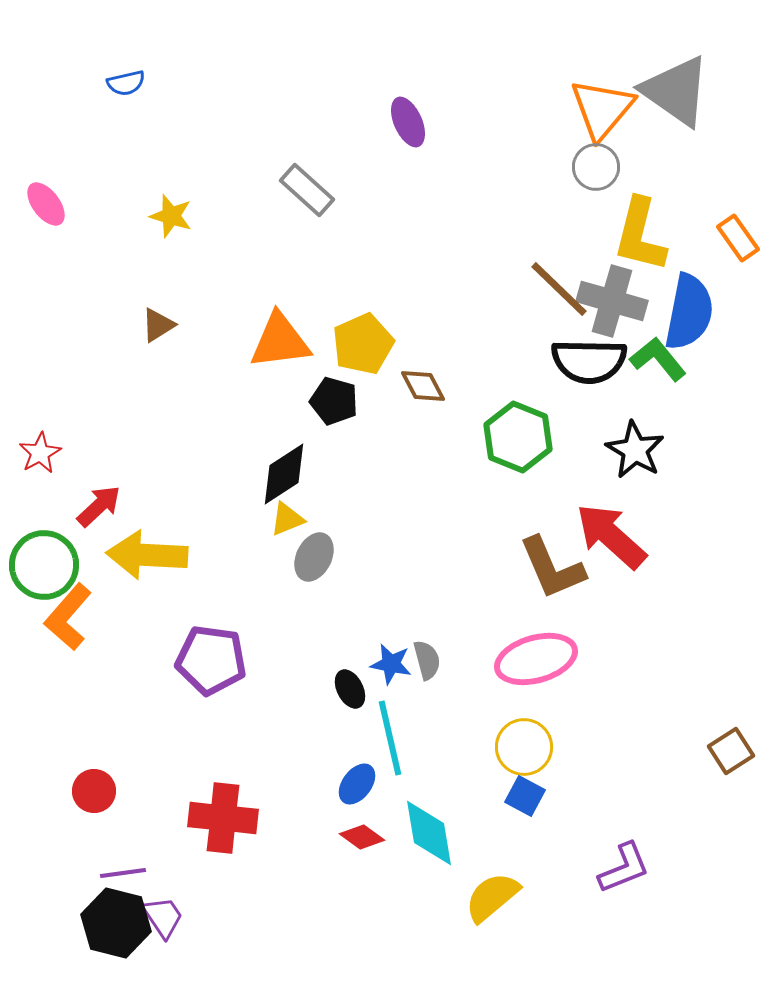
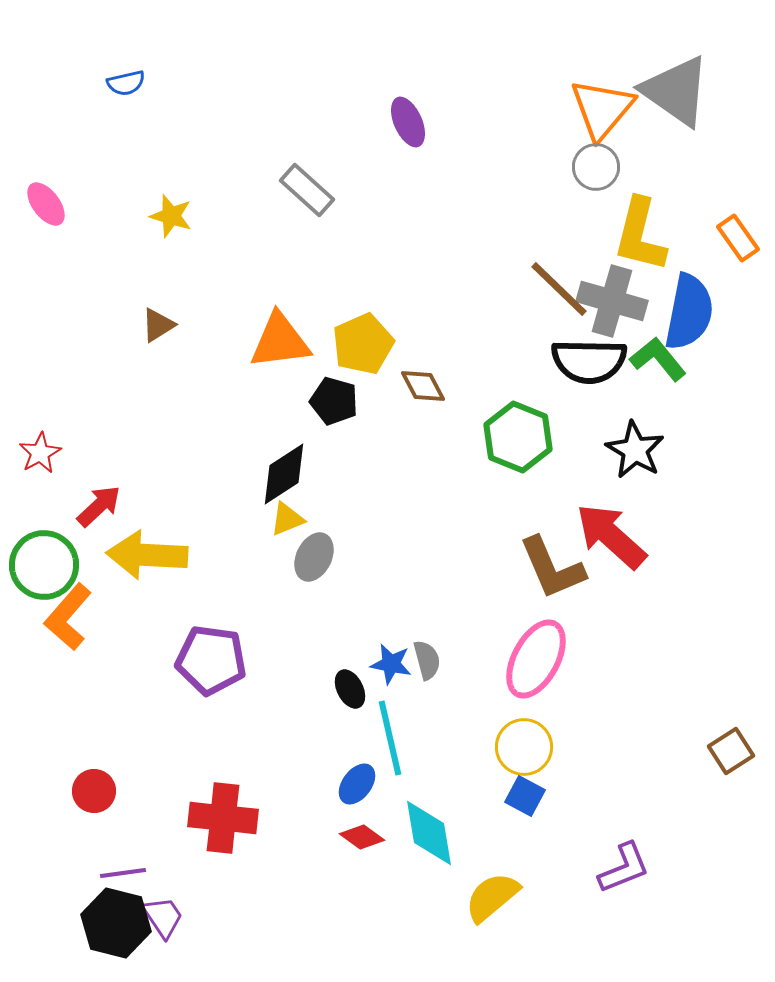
pink ellipse at (536, 659): rotated 46 degrees counterclockwise
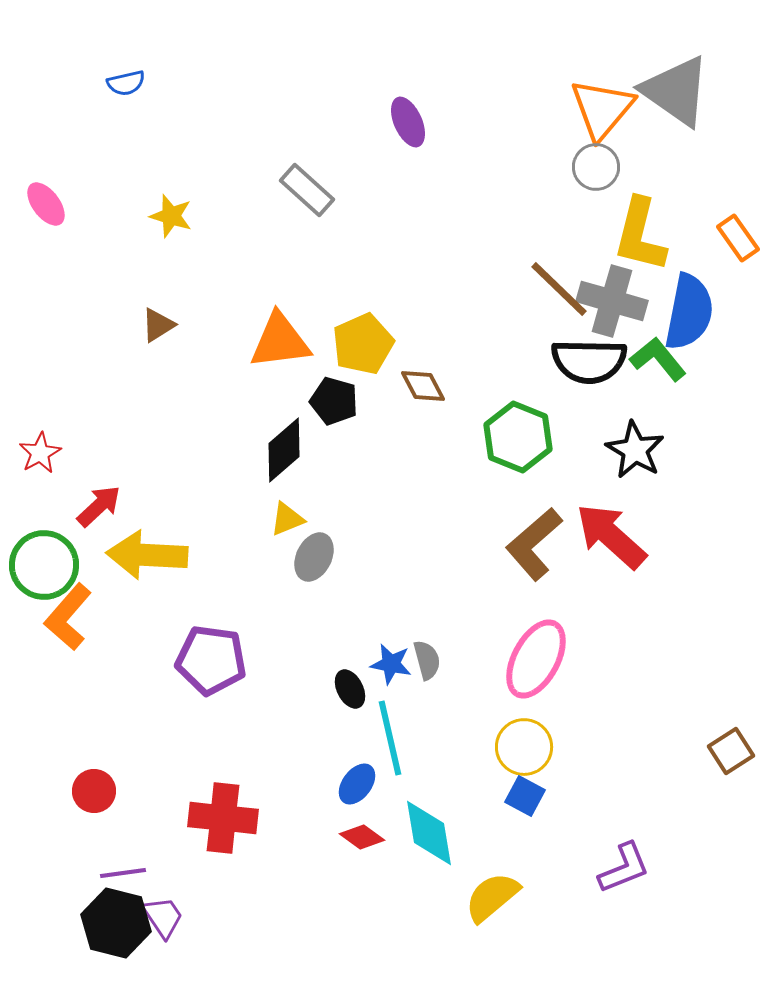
black diamond at (284, 474): moved 24 px up; rotated 8 degrees counterclockwise
brown L-shape at (552, 568): moved 18 px left, 24 px up; rotated 72 degrees clockwise
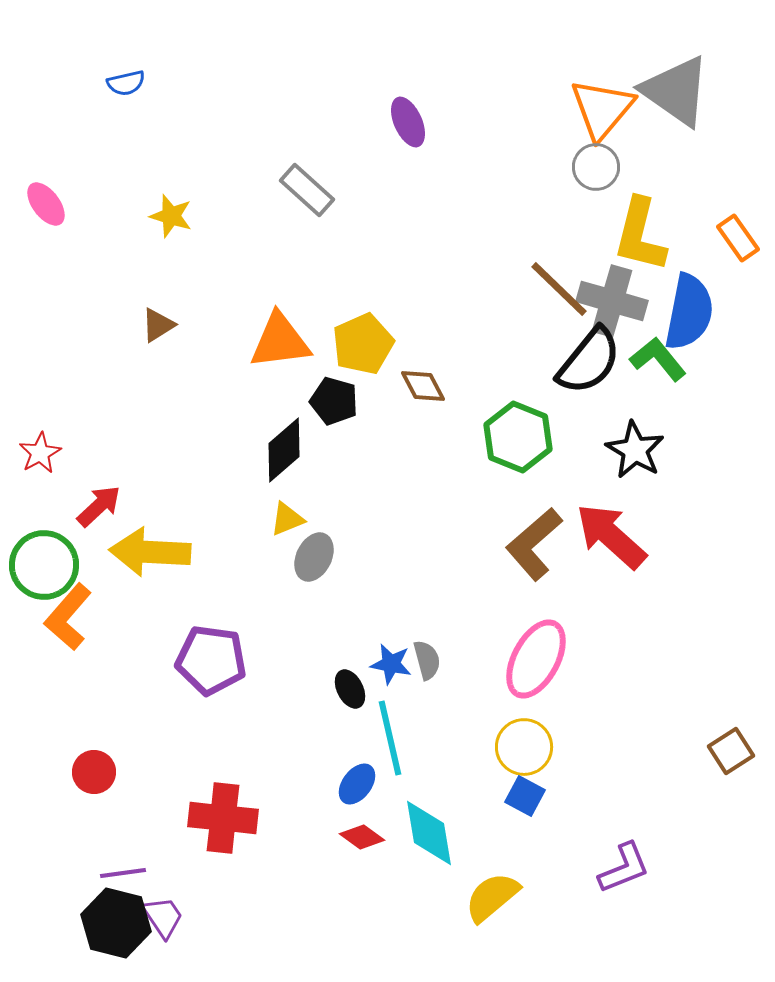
black semicircle at (589, 361): rotated 52 degrees counterclockwise
yellow arrow at (147, 555): moved 3 px right, 3 px up
red circle at (94, 791): moved 19 px up
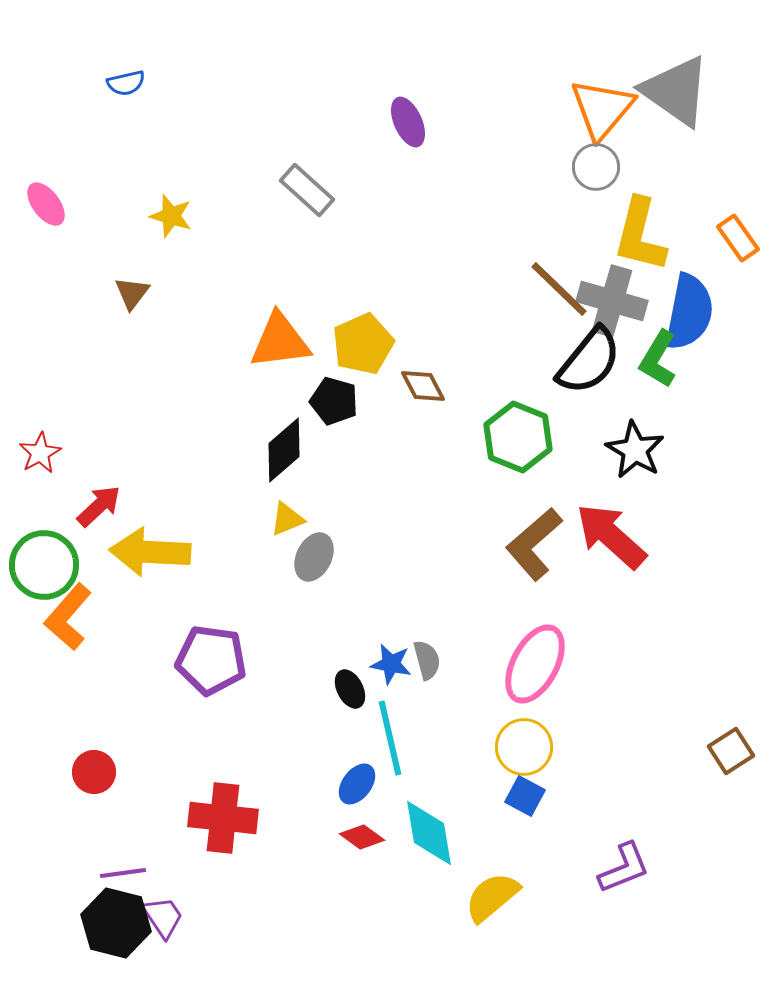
brown triangle at (158, 325): moved 26 px left, 32 px up; rotated 21 degrees counterclockwise
green L-shape at (658, 359): rotated 110 degrees counterclockwise
pink ellipse at (536, 659): moved 1 px left, 5 px down
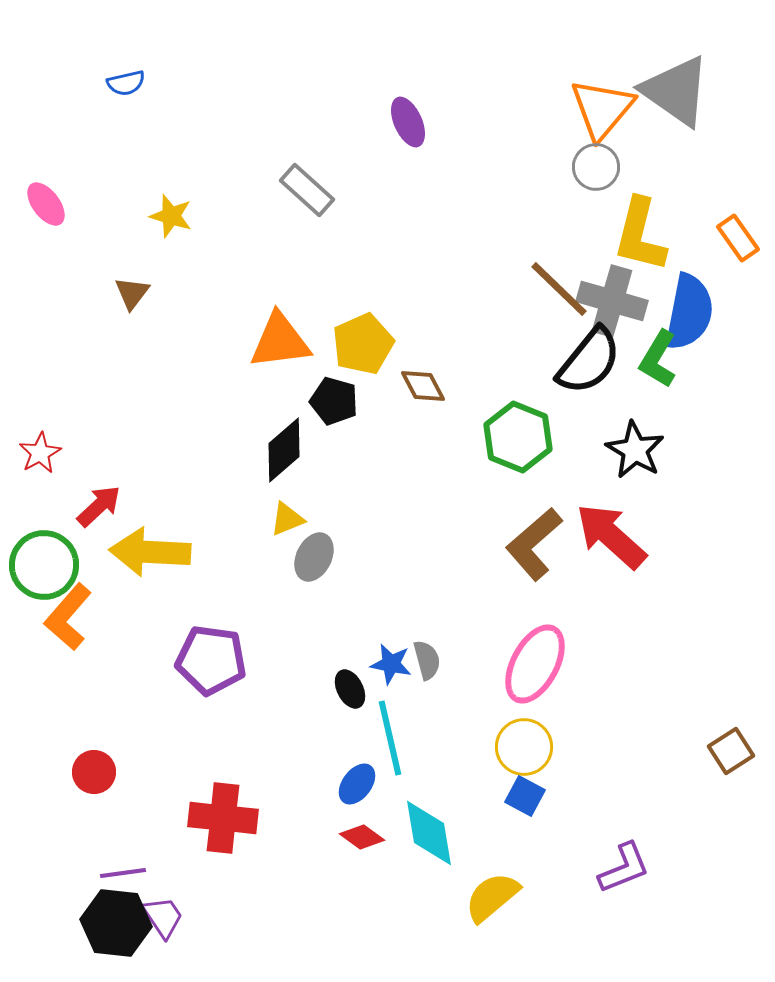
black hexagon at (116, 923): rotated 8 degrees counterclockwise
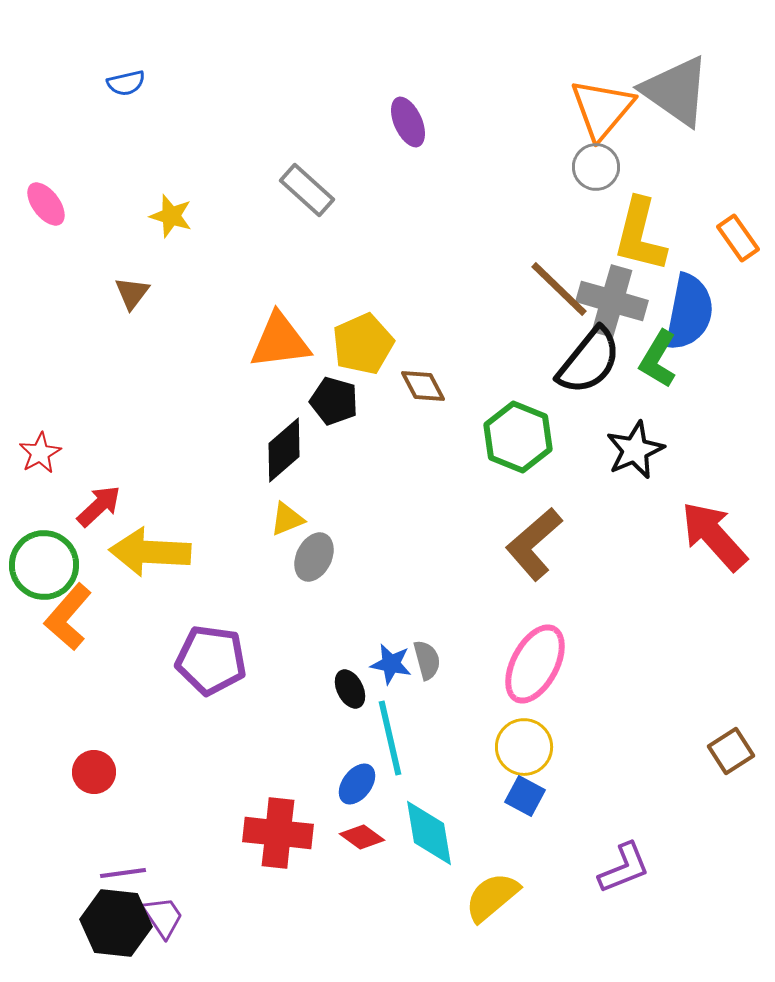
black star at (635, 450): rotated 18 degrees clockwise
red arrow at (611, 536): moved 103 px right; rotated 6 degrees clockwise
red cross at (223, 818): moved 55 px right, 15 px down
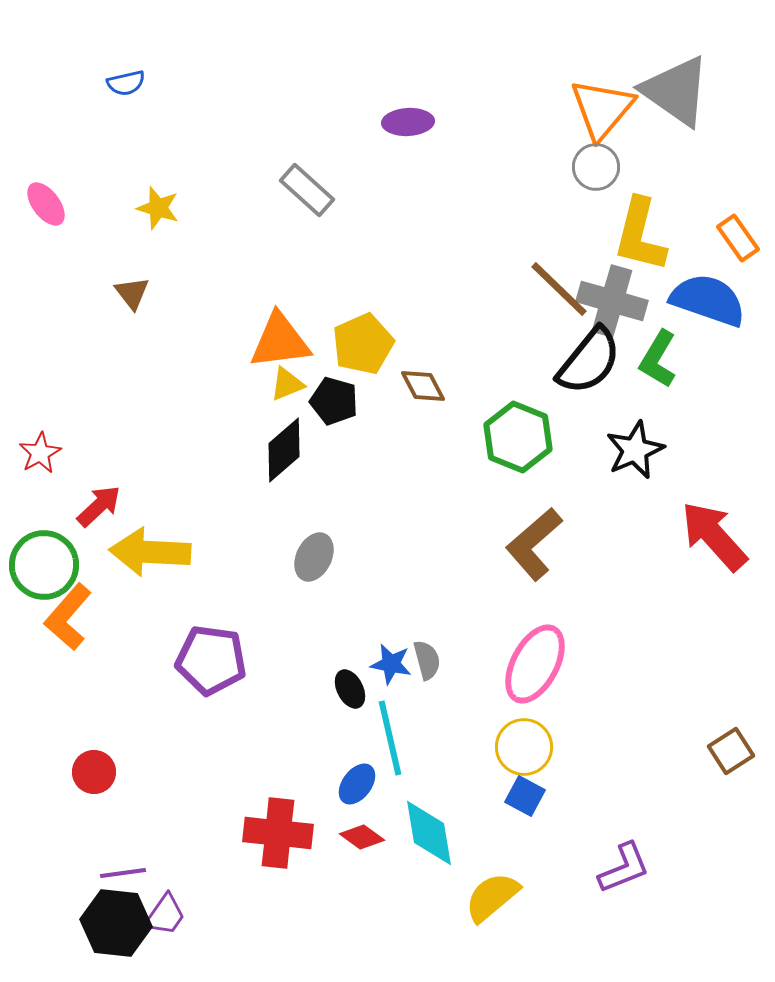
purple ellipse at (408, 122): rotated 69 degrees counterclockwise
yellow star at (171, 216): moved 13 px left, 8 px up
brown triangle at (132, 293): rotated 15 degrees counterclockwise
blue semicircle at (689, 312): moved 19 px right, 12 px up; rotated 82 degrees counterclockwise
yellow triangle at (287, 519): moved 135 px up
purple trapezoid at (163, 917): moved 2 px right, 2 px up; rotated 69 degrees clockwise
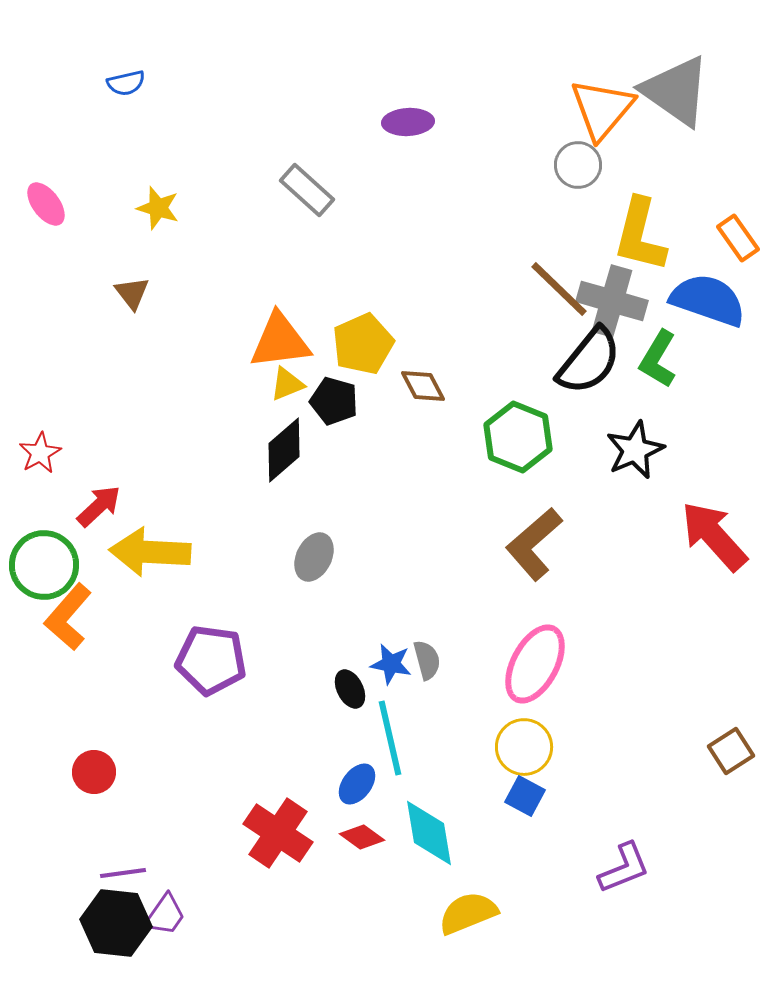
gray circle at (596, 167): moved 18 px left, 2 px up
red cross at (278, 833): rotated 28 degrees clockwise
yellow semicircle at (492, 897): moved 24 px left, 16 px down; rotated 18 degrees clockwise
